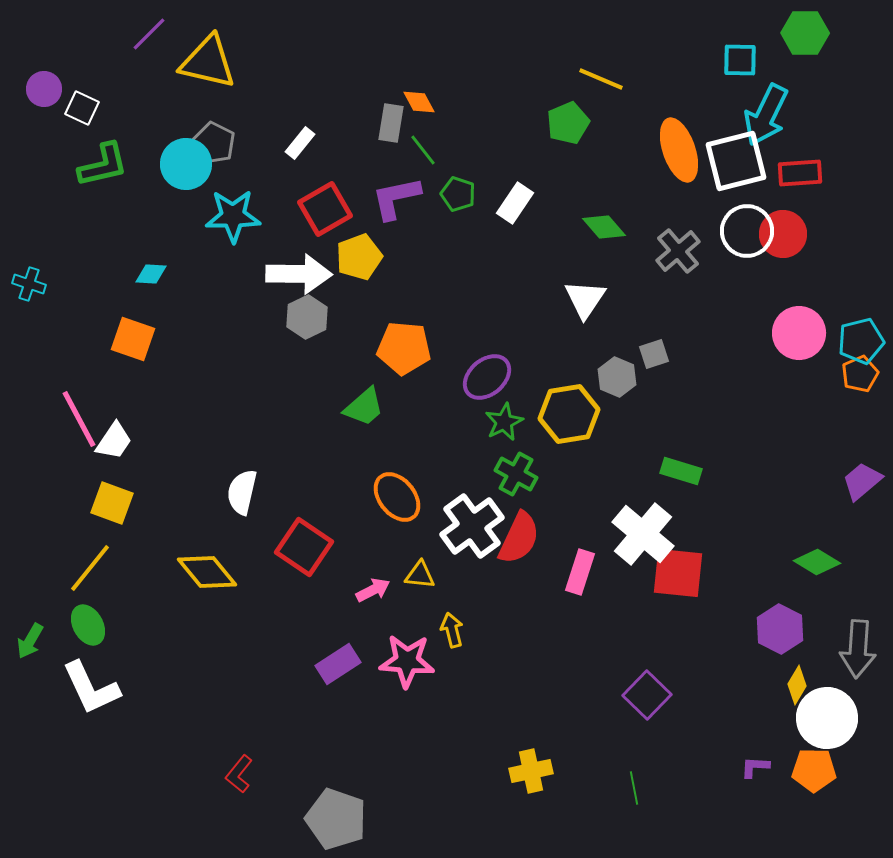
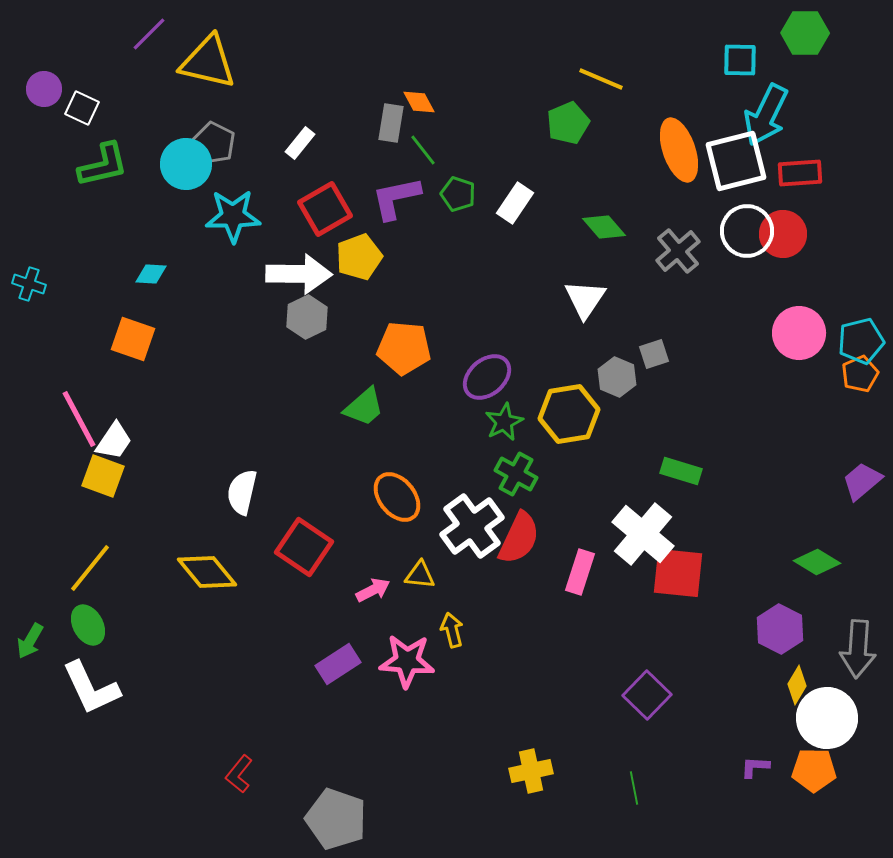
yellow square at (112, 503): moved 9 px left, 27 px up
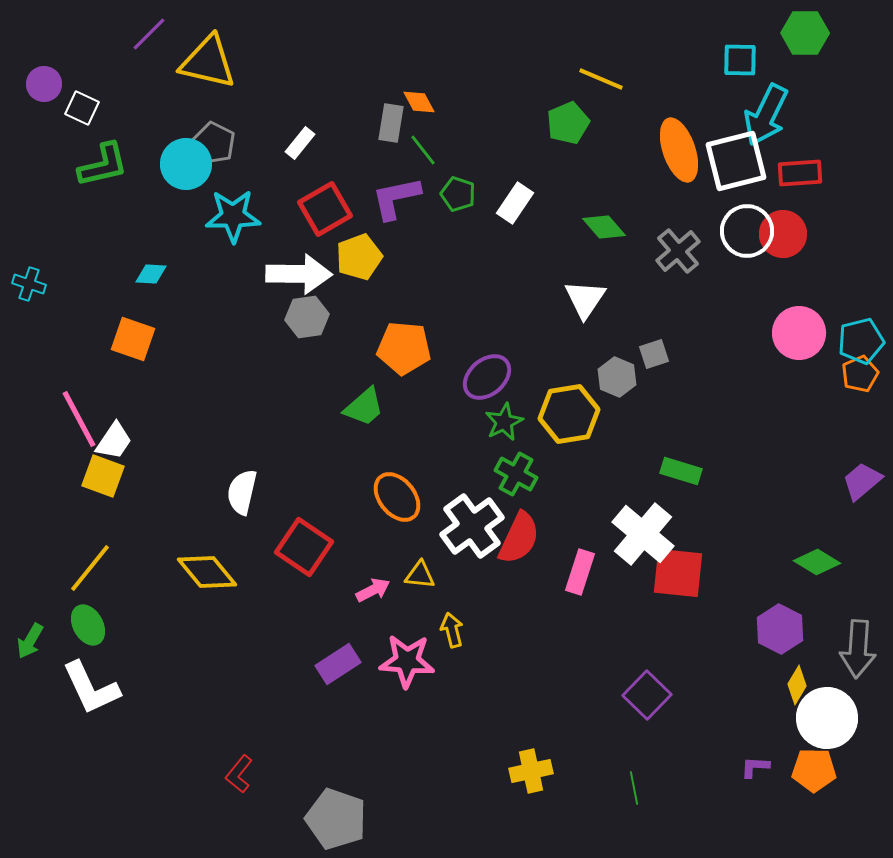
purple circle at (44, 89): moved 5 px up
gray hexagon at (307, 317): rotated 18 degrees clockwise
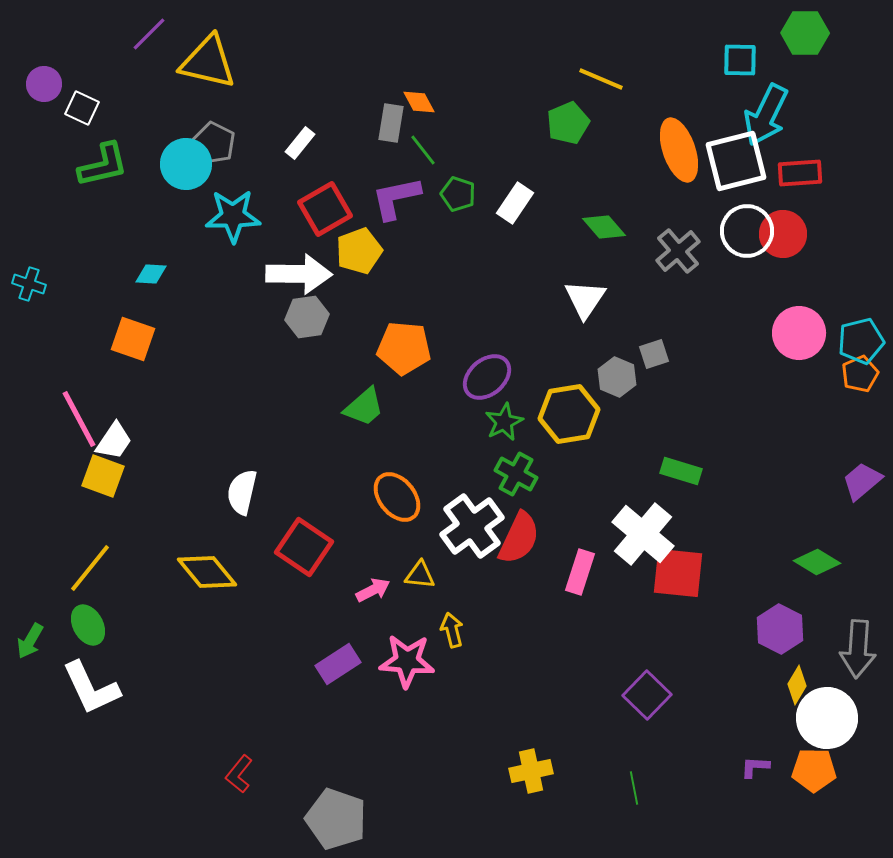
yellow pentagon at (359, 257): moved 6 px up
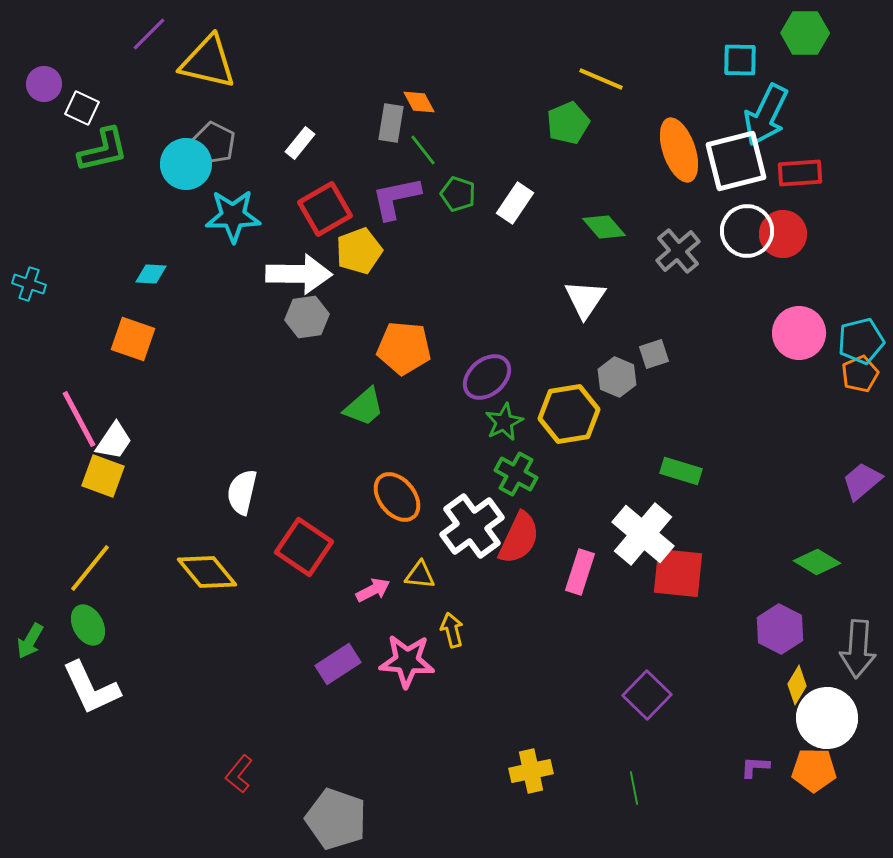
green L-shape at (103, 165): moved 15 px up
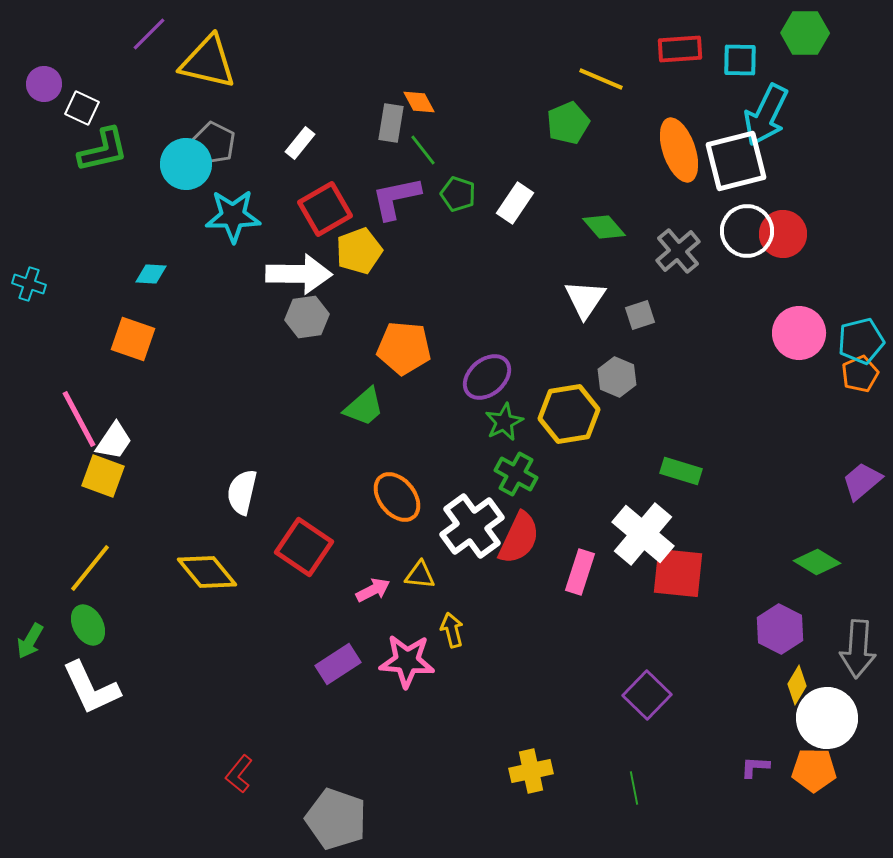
red rectangle at (800, 173): moved 120 px left, 124 px up
gray square at (654, 354): moved 14 px left, 39 px up
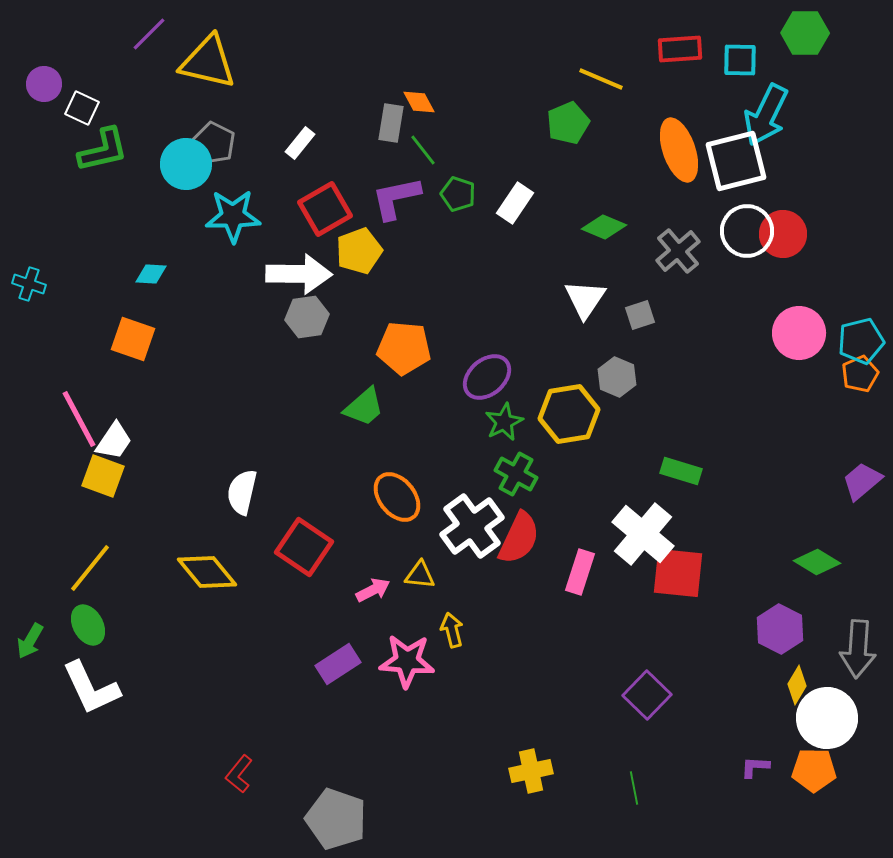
green diamond at (604, 227): rotated 27 degrees counterclockwise
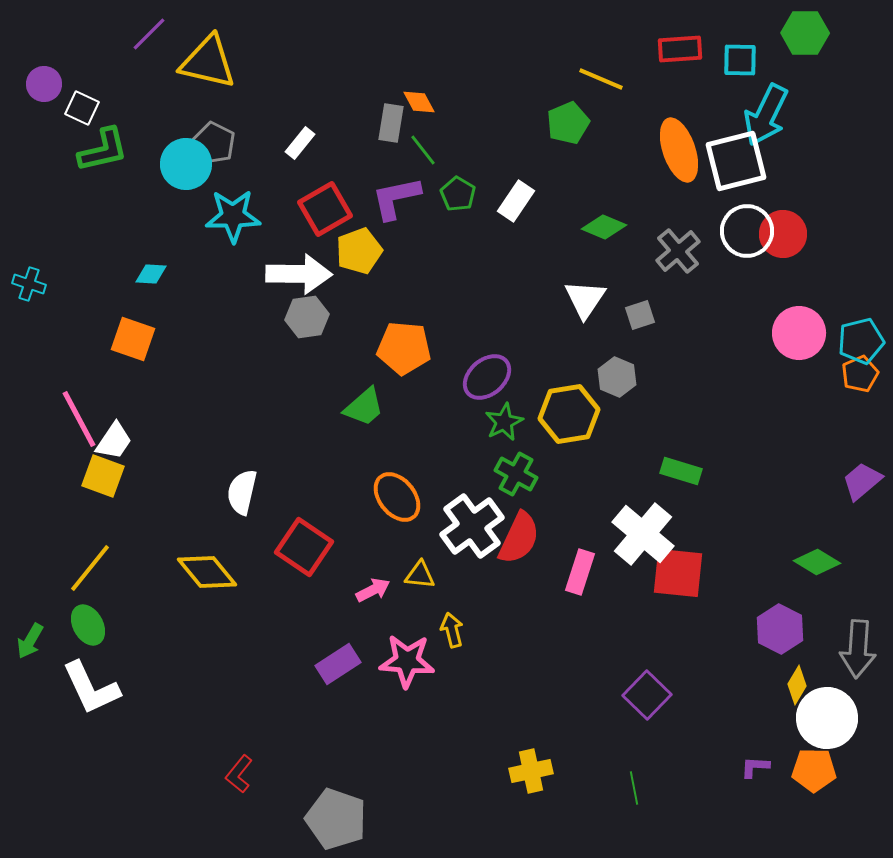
green pentagon at (458, 194): rotated 12 degrees clockwise
white rectangle at (515, 203): moved 1 px right, 2 px up
